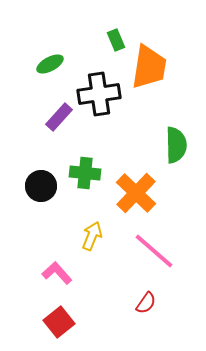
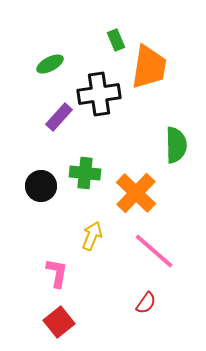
pink L-shape: rotated 52 degrees clockwise
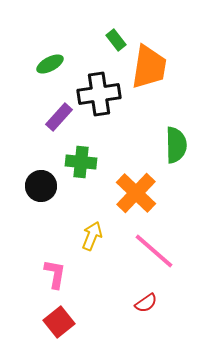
green rectangle: rotated 15 degrees counterclockwise
green cross: moved 4 px left, 11 px up
pink L-shape: moved 2 px left, 1 px down
red semicircle: rotated 20 degrees clockwise
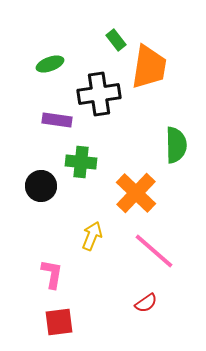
green ellipse: rotated 8 degrees clockwise
purple rectangle: moved 2 px left, 3 px down; rotated 56 degrees clockwise
pink L-shape: moved 3 px left
red square: rotated 32 degrees clockwise
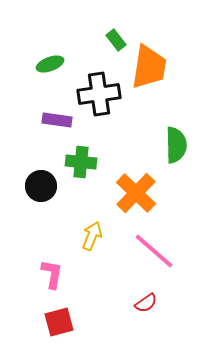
red square: rotated 8 degrees counterclockwise
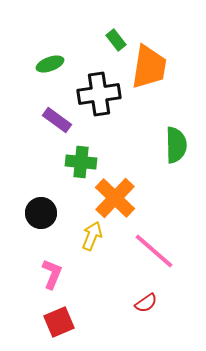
purple rectangle: rotated 28 degrees clockwise
black circle: moved 27 px down
orange cross: moved 21 px left, 5 px down
pink L-shape: rotated 12 degrees clockwise
red square: rotated 8 degrees counterclockwise
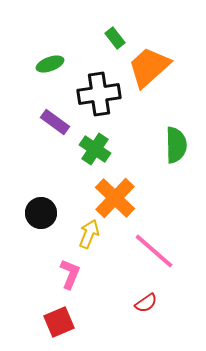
green rectangle: moved 1 px left, 2 px up
orange trapezoid: rotated 141 degrees counterclockwise
purple rectangle: moved 2 px left, 2 px down
green cross: moved 14 px right, 13 px up; rotated 28 degrees clockwise
yellow arrow: moved 3 px left, 2 px up
pink L-shape: moved 18 px right
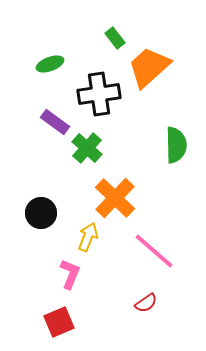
green cross: moved 8 px left, 1 px up; rotated 8 degrees clockwise
yellow arrow: moved 1 px left, 3 px down
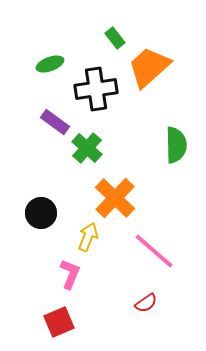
black cross: moved 3 px left, 5 px up
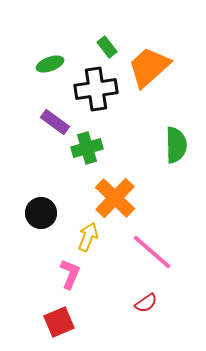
green rectangle: moved 8 px left, 9 px down
green cross: rotated 32 degrees clockwise
pink line: moved 2 px left, 1 px down
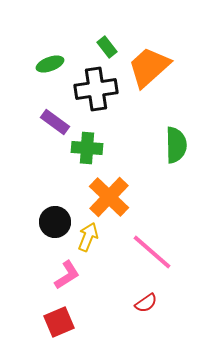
green cross: rotated 20 degrees clockwise
orange cross: moved 6 px left, 1 px up
black circle: moved 14 px right, 9 px down
pink L-shape: moved 3 px left, 1 px down; rotated 36 degrees clockwise
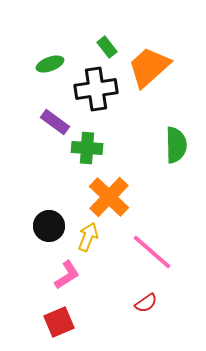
black circle: moved 6 px left, 4 px down
